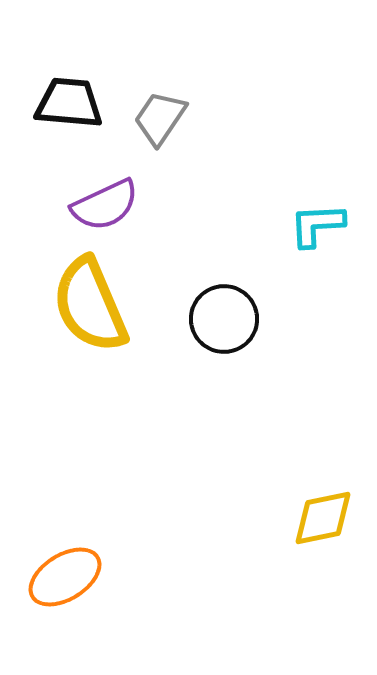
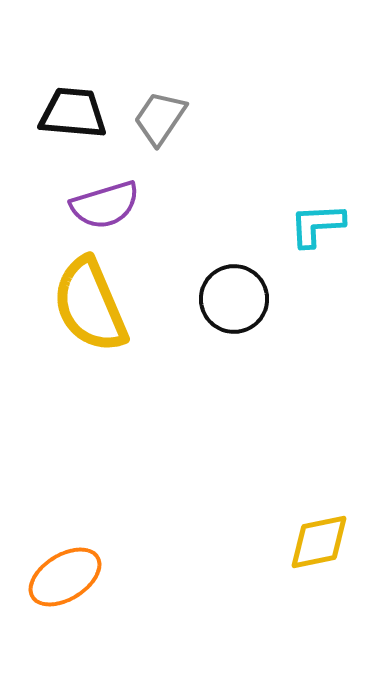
black trapezoid: moved 4 px right, 10 px down
purple semicircle: rotated 8 degrees clockwise
black circle: moved 10 px right, 20 px up
yellow diamond: moved 4 px left, 24 px down
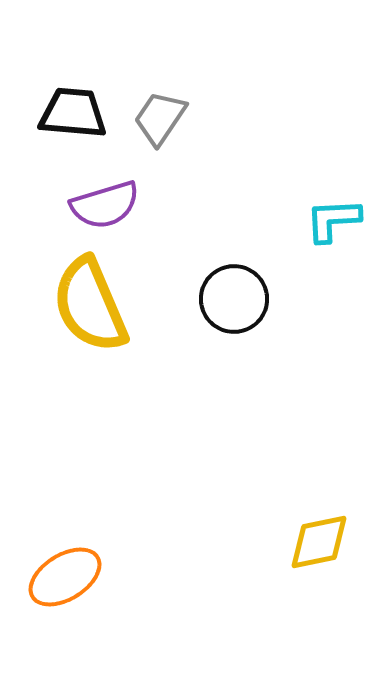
cyan L-shape: moved 16 px right, 5 px up
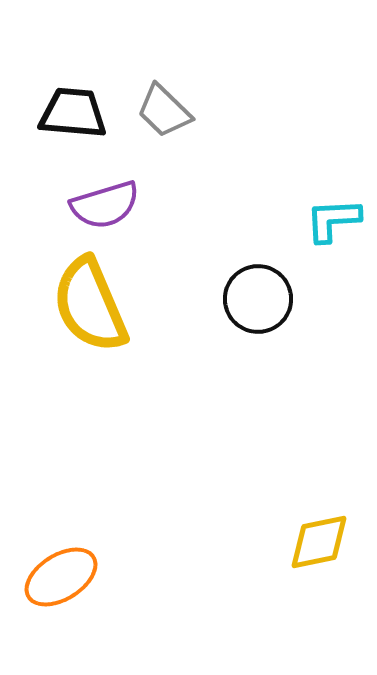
gray trapezoid: moved 4 px right, 7 px up; rotated 80 degrees counterclockwise
black circle: moved 24 px right
orange ellipse: moved 4 px left
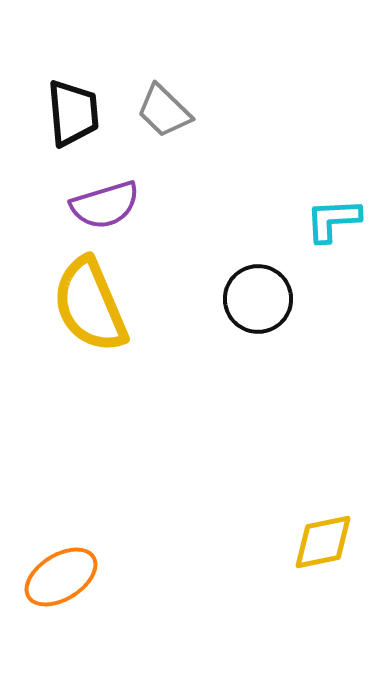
black trapezoid: rotated 80 degrees clockwise
yellow diamond: moved 4 px right
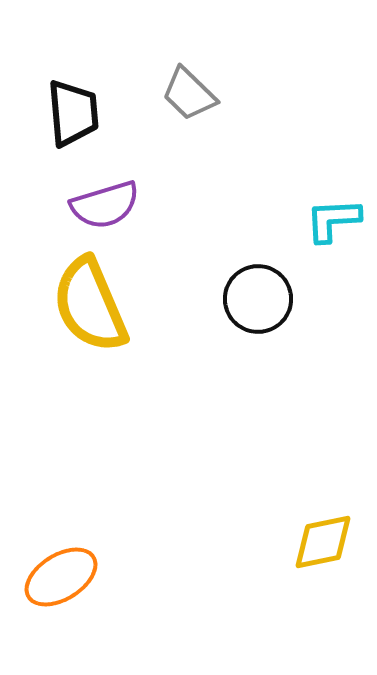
gray trapezoid: moved 25 px right, 17 px up
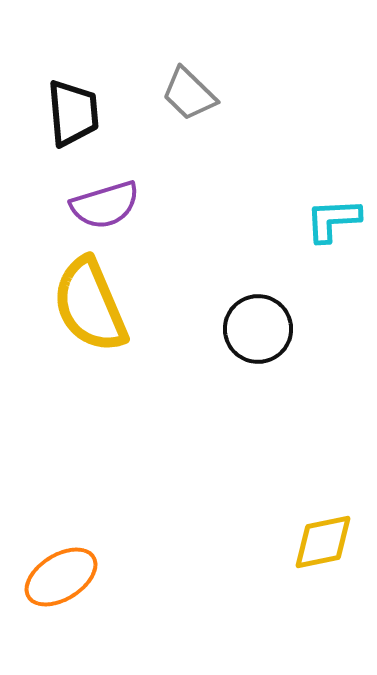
black circle: moved 30 px down
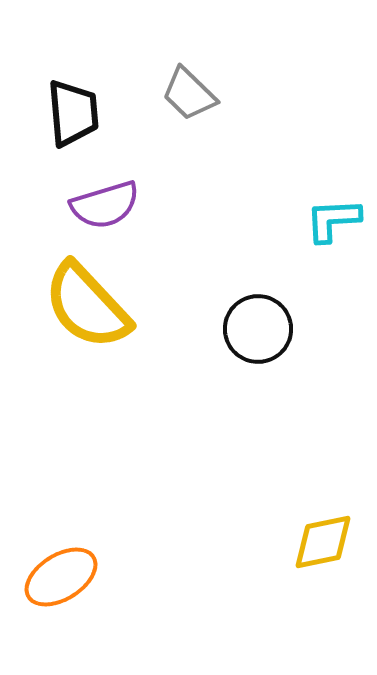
yellow semicircle: moved 3 px left, 1 px down; rotated 20 degrees counterclockwise
